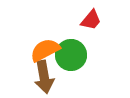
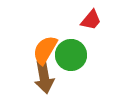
orange semicircle: rotated 32 degrees counterclockwise
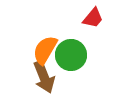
red trapezoid: moved 2 px right, 2 px up
brown arrow: rotated 12 degrees counterclockwise
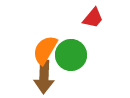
brown arrow: rotated 24 degrees clockwise
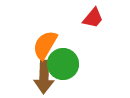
orange semicircle: moved 5 px up
green circle: moved 8 px left, 9 px down
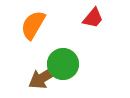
orange semicircle: moved 12 px left, 20 px up
brown arrow: rotated 56 degrees clockwise
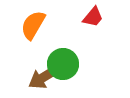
red trapezoid: moved 1 px up
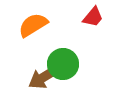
orange semicircle: rotated 28 degrees clockwise
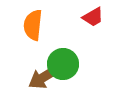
red trapezoid: rotated 20 degrees clockwise
orange semicircle: rotated 52 degrees counterclockwise
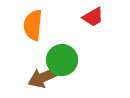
green circle: moved 1 px left, 4 px up
brown arrow: rotated 8 degrees clockwise
